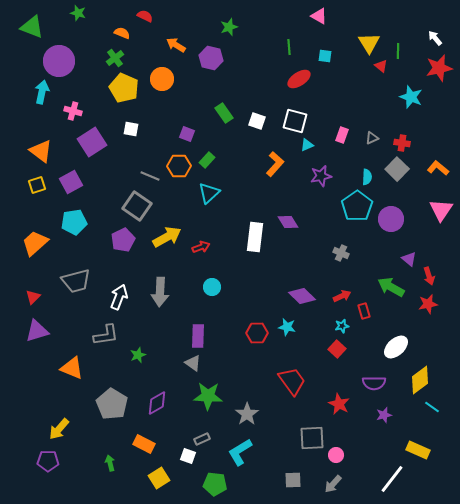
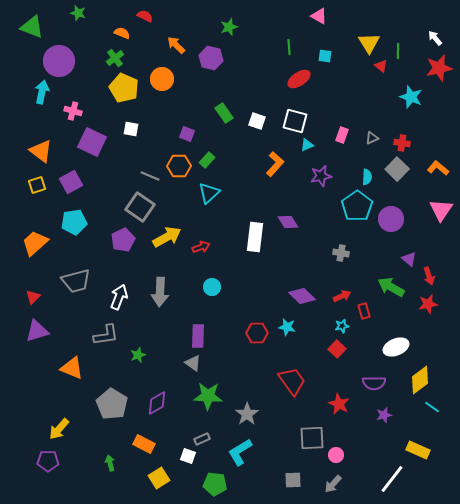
orange arrow at (176, 45): rotated 12 degrees clockwise
purple square at (92, 142): rotated 32 degrees counterclockwise
gray square at (137, 206): moved 3 px right, 1 px down
gray cross at (341, 253): rotated 14 degrees counterclockwise
white ellipse at (396, 347): rotated 20 degrees clockwise
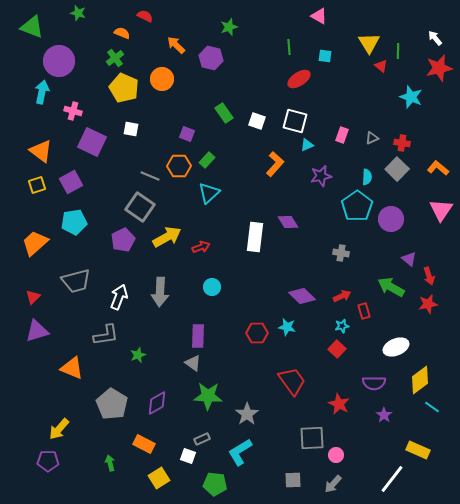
purple star at (384, 415): rotated 21 degrees counterclockwise
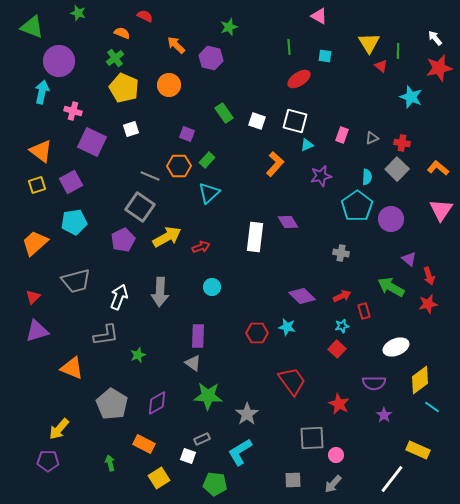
orange circle at (162, 79): moved 7 px right, 6 px down
white square at (131, 129): rotated 28 degrees counterclockwise
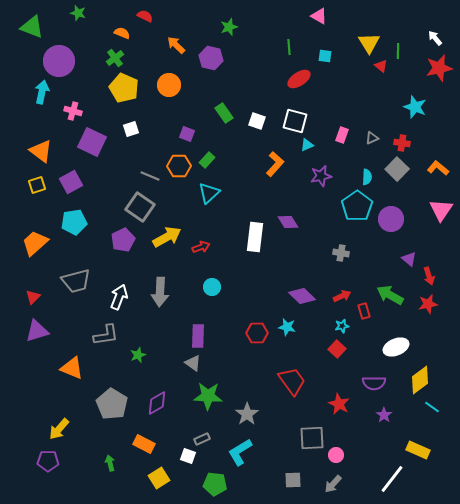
cyan star at (411, 97): moved 4 px right, 10 px down
green arrow at (391, 287): moved 1 px left, 8 px down
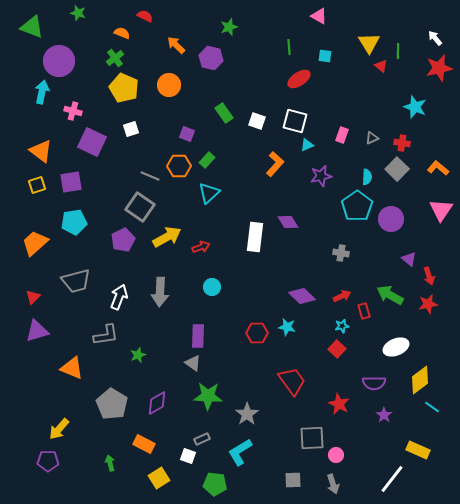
purple square at (71, 182): rotated 20 degrees clockwise
gray arrow at (333, 484): rotated 60 degrees counterclockwise
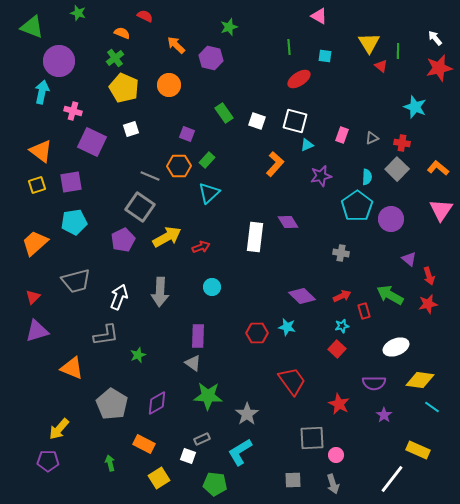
yellow diamond at (420, 380): rotated 44 degrees clockwise
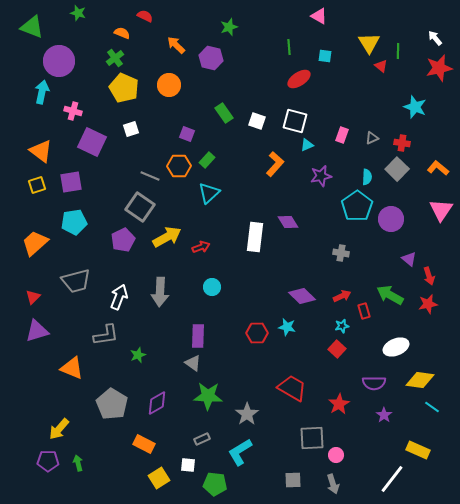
red trapezoid at (292, 381): moved 7 px down; rotated 24 degrees counterclockwise
red star at (339, 404): rotated 15 degrees clockwise
white square at (188, 456): moved 9 px down; rotated 14 degrees counterclockwise
green arrow at (110, 463): moved 32 px left
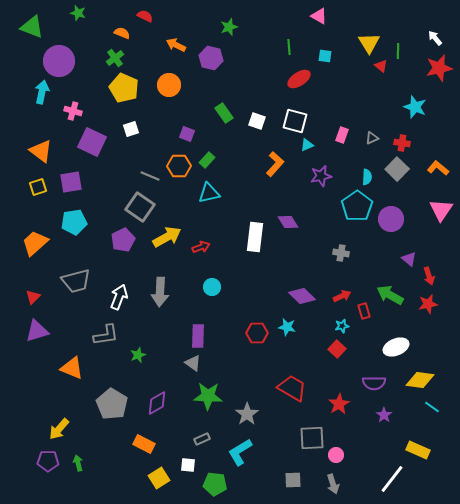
orange arrow at (176, 45): rotated 18 degrees counterclockwise
yellow square at (37, 185): moved 1 px right, 2 px down
cyan triangle at (209, 193): rotated 30 degrees clockwise
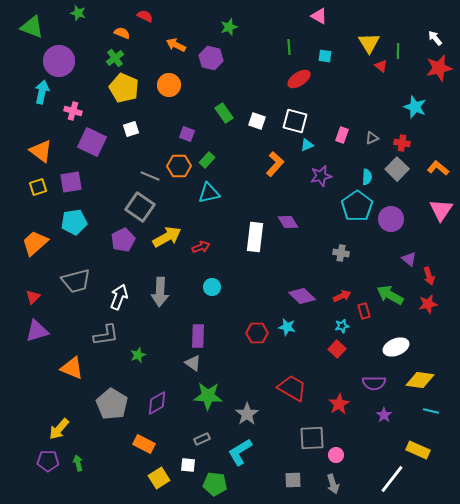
cyan line at (432, 407): moved 1 px left, 4 px down; rotated 21 degrees counterclockwise
